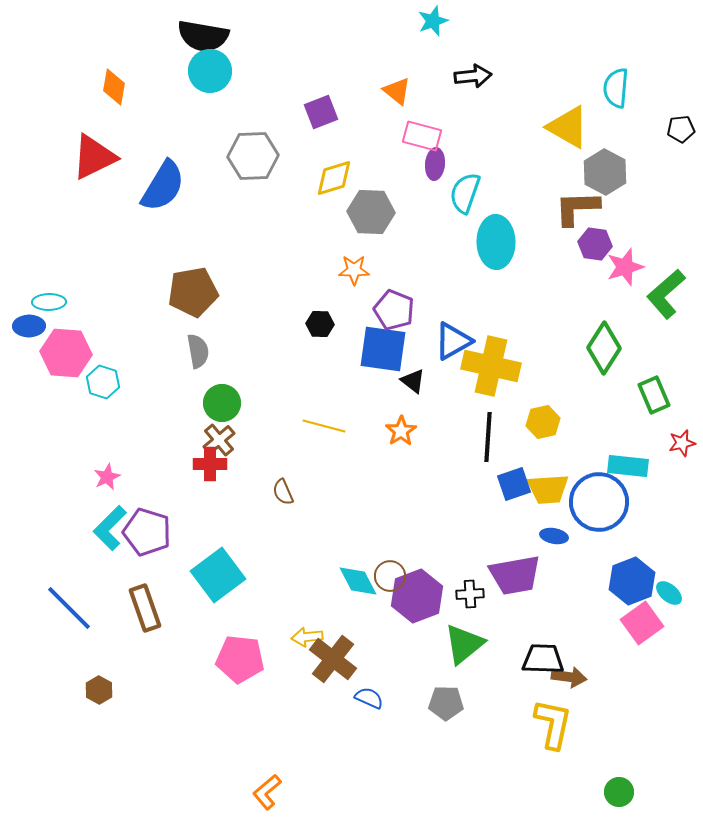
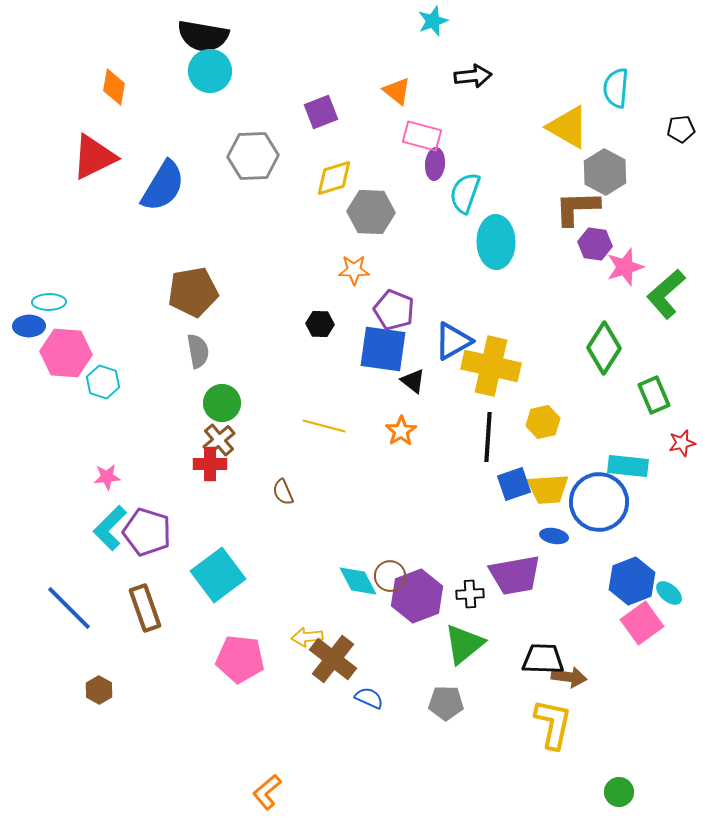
pink star at (107, 477): rotated 20 degrees clockwise
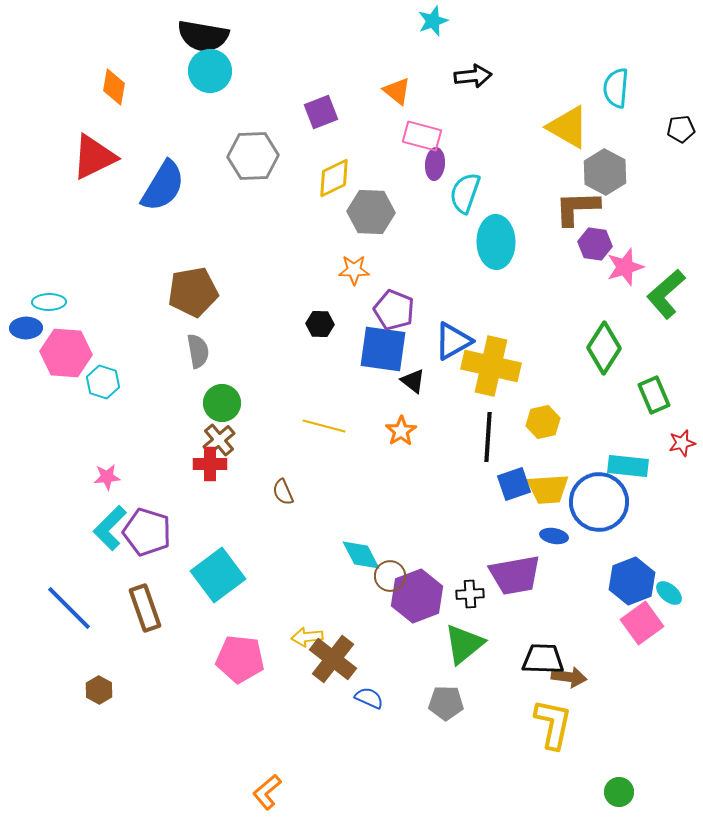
yellow diamond at (334, 178): rotated 9 degrees counterclockwise
blue ellipse at (29, 326): moved 3 px left, 2 px down
cyan diamond at (358, 581): moved 3 px right, 26 px up
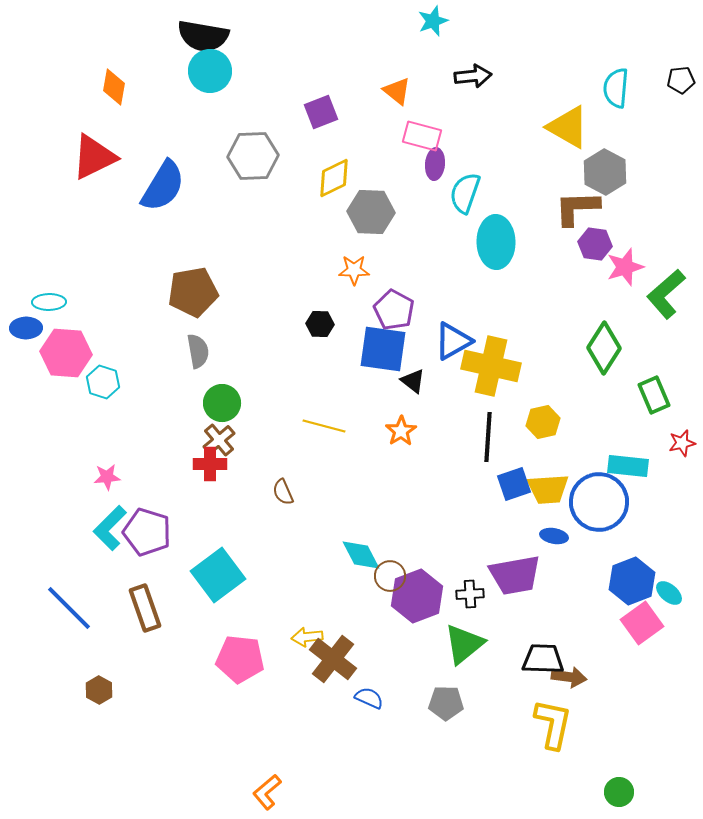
black pentagon at (681, 129): moved 49 px up
purple pentagon at (394, 310): rotated 6 degrees clockwise
